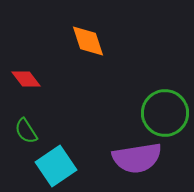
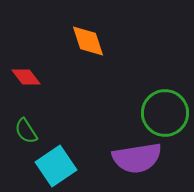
red diamond: moved 2 px up
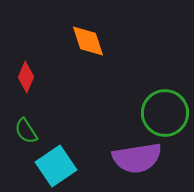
red diamond: rotated 60 degrees clockwise
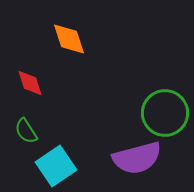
orange diamond: moved 19 px left, 2 px up
red diamond: moved 4 px right, 6 px down; rotated 40 degrees counterclockwise
purple semicircle: rotated 6 degrees counterclockwise
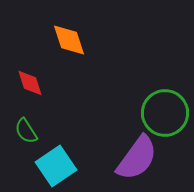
orange diamond: moved 1 px down
purple semicircle: rotated 39 degrees counterclockwise
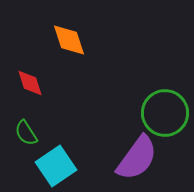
green semicircle: moved 2 px down
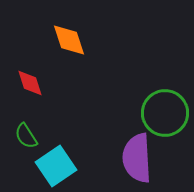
green semicircle: moved 3 px down
purple semicircle: rotated 141 degrees clockwise
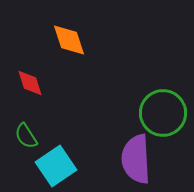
green circle: moved 2 px left
purple semicircle: moved 1 px left, 1 px down
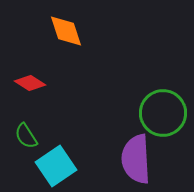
orange diamond: moved 3 px left, 9 px up
red diamond: rotated 40 degrees counterclockwise
